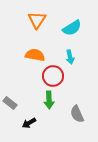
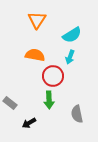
cyan semicircle: moved 7 px down
cyan arrow: rotated 32 degrees clockwise
gray semicircle: rotated 12 degrees clockwise
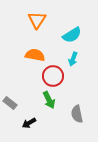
cyan arrow: moved 3 px right, 2 px down
green arrow: rotated 24 degrees counterclockwise
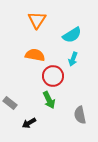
gray semicircle: moved 3 px right, 1 px down
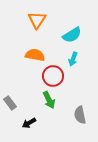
gray rectangle: rotated 16 degrees clockwise
